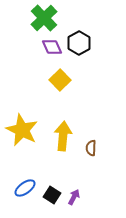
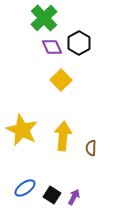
yellow square: moved 1 px right
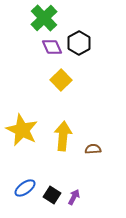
brown semicircle: moved 2 px right, 1 px down; rotated 84 degrees clockwise
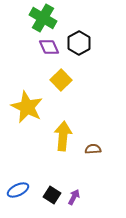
green cross: moved 1 px left; rotated 16 degrees counterclockwise
purple diamond: moved 3 px left
yellow star: moved 5 px right, 23 px up
blue ellipse: moved 7 px left, 2 px down; rotated 10 degrees clockwise
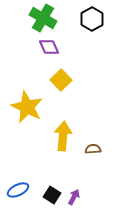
black hexagon: moved 13 px right, 24 px up
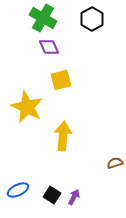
yellow square: rotated 30 degrees clockwise
brown semicircle: moved 22 px right, 14 px down; rotated 14 degrees counterclockwise
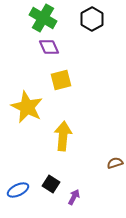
black square: moved 1 px left, 11 px up
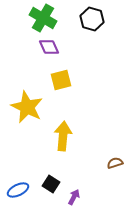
black hexagon: rotated 15 degrees counterclockwise
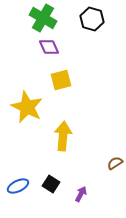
brown semicircle: rotated 14 degrees counterclockwise
blue ellipse: moved 4 px up
purple arrow: moved 7 px right, 3 px up
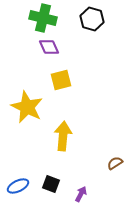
green cross: rotated 16 degrees counterclockwise
black square: rotated 12 degrees counterclockwise
